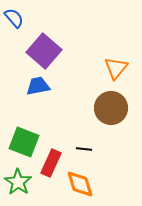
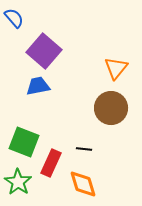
orange diamond: moved 3 px right
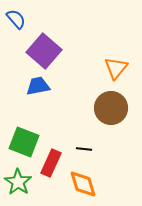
blue semicircle: moved 2 px right, 1 px down
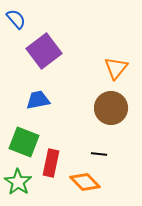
purple square: rotated 12 degrees clockwise
blue trapezoid: moved 14 px down
black line: moved 15 px right, 5 px down
red rectangle: rotated 12 degrees counterclockwise
orange diamond: moved 2 px right, 2 px up; rotated 28 degrees counterclockwise
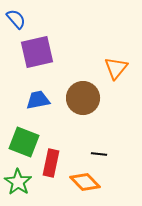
purple square: moved 7 px left, 1 px down; rotated 24 degrees clockwise
brown circle: moved 28 px left, 10 px up
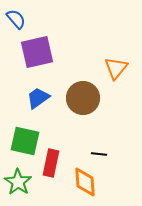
blue trapezoid: moved 2 px up; rotated 25 degrees counterclockwise
green square: moved 1 px right, 1 px up; rotated 8 degrees counterclockwise
orange diamond: rotated 40 degrees clockwise
